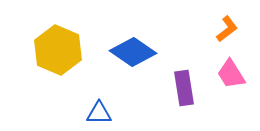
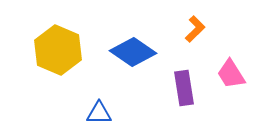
orange L-shape: moved 32 px left; rotated 8 degrees counterclockwise
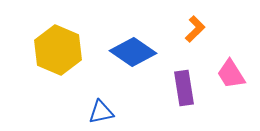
blue triangle: moved 2 px right, 1 px up; rotated 12 degrees counterclockwise
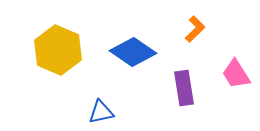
pink trapezoid: moved 5 px right
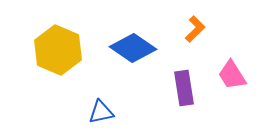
blue diamond: moved 4 px up
pink trapezoid: moved 4 px left, 1 px down
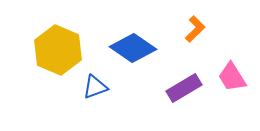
pink trapezoid: moved 2 px down
purple rectangle: rotated 68 degrees clockwise
blue triangle: moved 6 px left, 25 px up; rotated 8 degrees counterclockwise
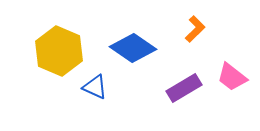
yellow hexagon: moved 1 px right, 1 px down
pink trapezoid: rotated 20 degrees counterclockwise
blue triangle: rotated 44 degrees clockwise
